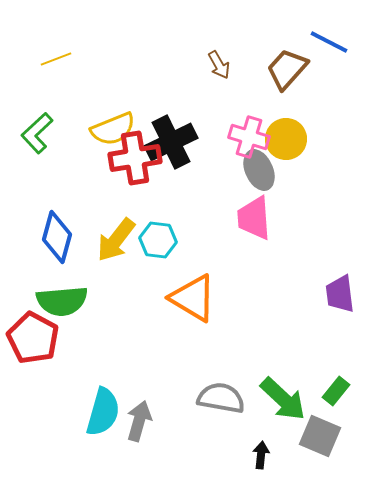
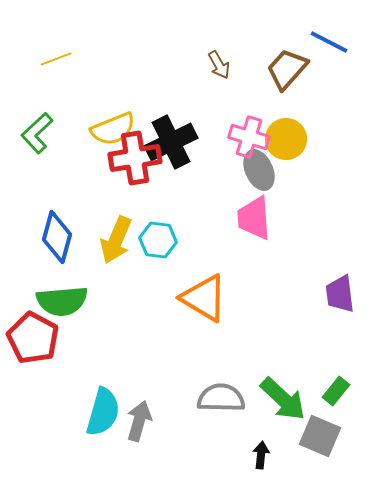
yellow arrow: rotated 15 degrees counterclockwise
orange triangle: moved 11 px right
gray semicircle: rotated 9 degrees counterclockwise
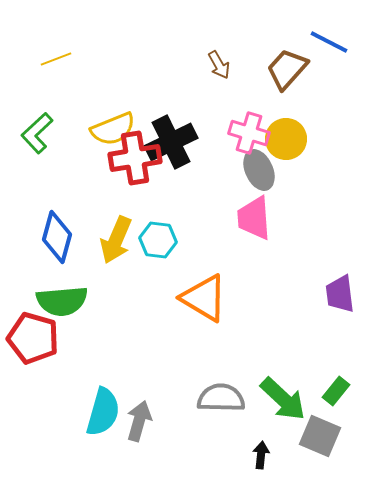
pink cross: moved 4 px up
red pentagon: rotated 12 degrees counterclockwise
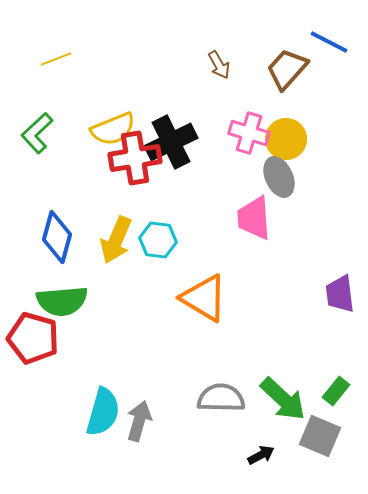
gray ellipse: moved 20 px right, 7 px down
black arrow: rotated 56 degrees clockwise
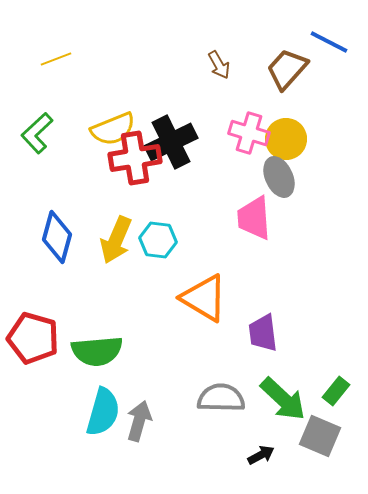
purple trapezoid: moved 77 px left, 39 px down
green semicircle: moved 35 px right, 50 px down
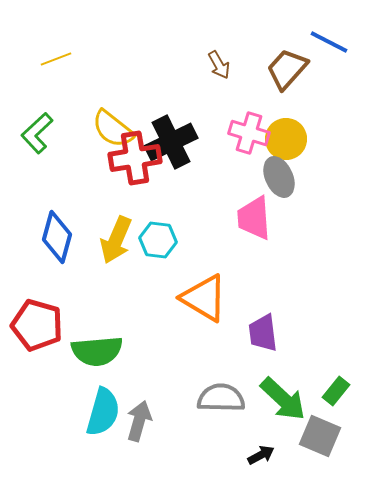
yellow semicircle: rotated 60 degrees clockwise
red pentagon: moved 4 px right, 13 px up
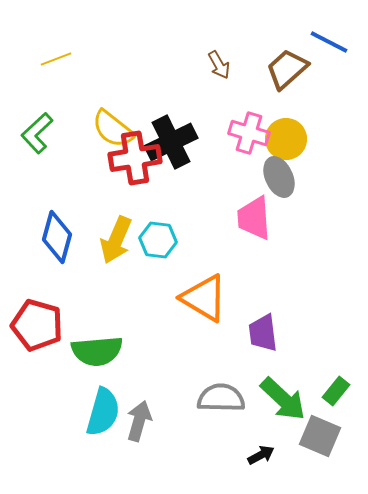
brown trapezoid: rotated 6 degrees clockwise
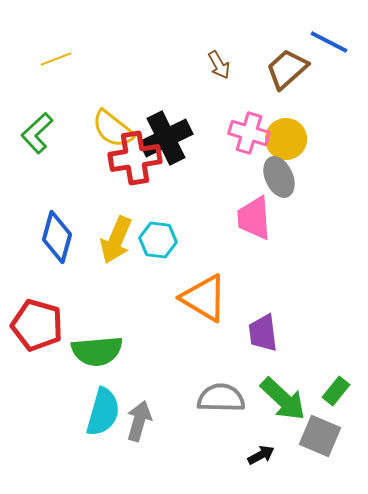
black cross: moved 5 px left, 4 px up
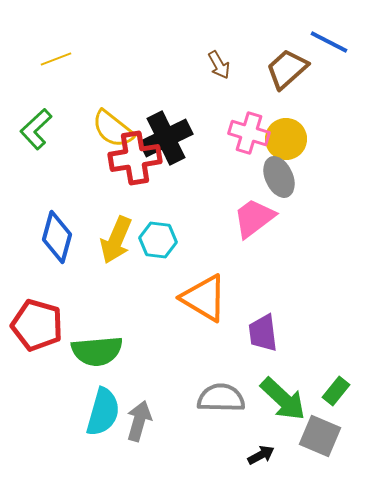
green L-shape: moved 1 px left, 4 px up
pink trapezoid: rotated 57 degrees clockwise
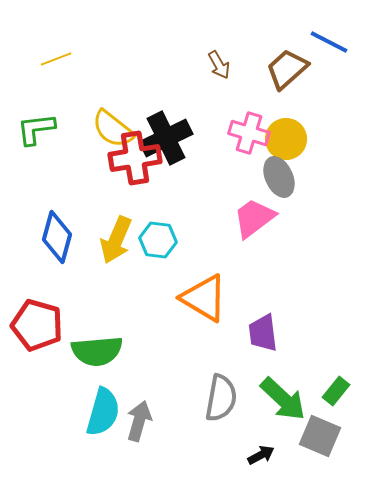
green L-shape: rotated 36 degrees clockwise
gray semicircle: rotated 99 degrees clockwise
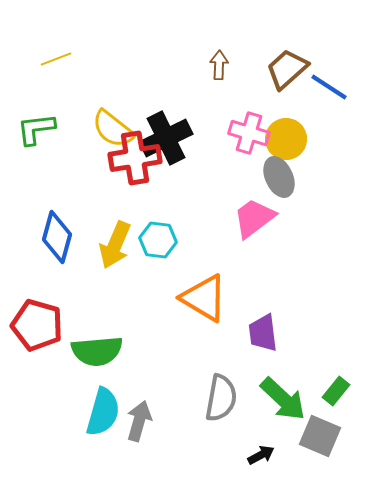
blue line: moved 45 px down; rotated 6 degrees clockwise
brown arrow: rotated 148 degrees counterclockwise
yellow arrow: moved 1 px left, 5 px down
